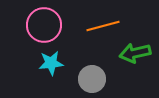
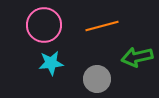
orange line: moved 1 px left
green arrow: moved 2 px right, 4 px down
gray circle: moved 5 px right
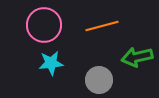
gray circle: moved 2 px right, 1 px down
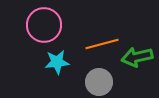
orange line: moved 18 px down
cyan star: moved 6 px right, 1 px up
gray circle: moved 2 px down
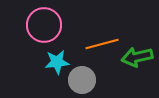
gray circle: moved 17 px left, 2 px up
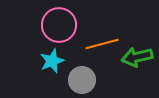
pink circle: moved 15 px right
cyan star: moved 5 px left, 1 px up; rotated 15 degrees counterclockwise
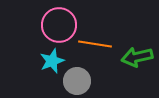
orange line: moved 7 px left; rotated 24 degrees clockwise
gray circle: moved 5 px left, 1 px down
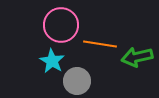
pink circle: moved 2 px right
orange line: moved 5 px right
cyan star: rotated 20 degrees counterclockwise
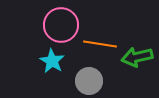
gray circle: moved 12 px right
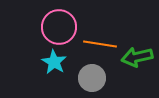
pink circle: moved 2 px left, 2 px down
cyan star: moved 2 px right, 1 px down
gray circle: moved 3 px right, 3 px up
